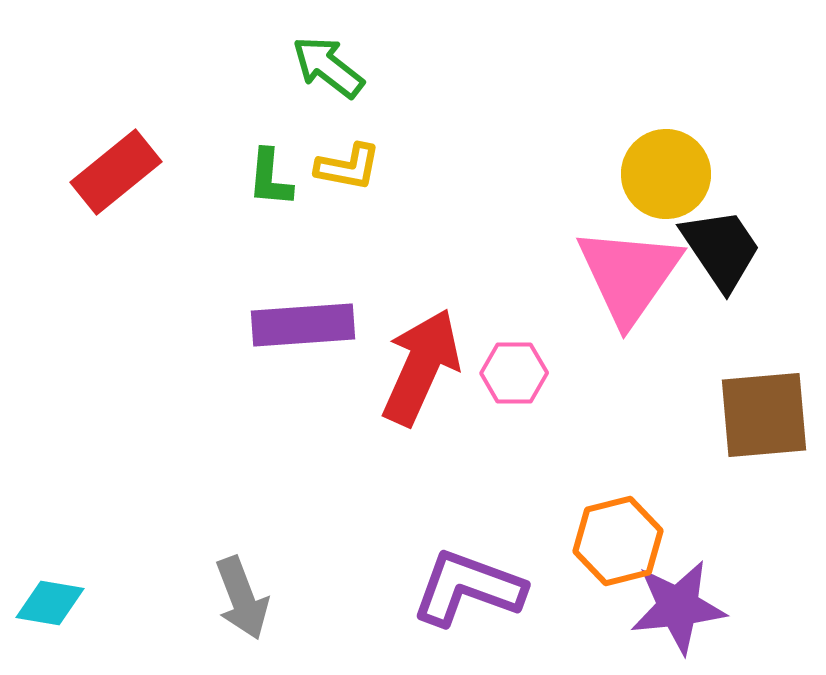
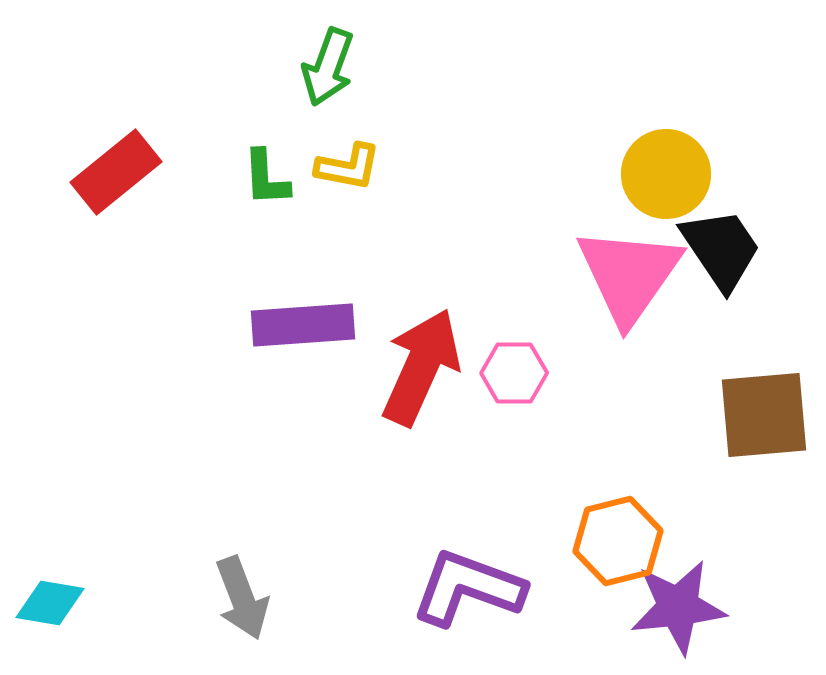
green arrow: rotated 108 degrees counterclockwise
green L-shape: moved 4 px left; rotated 8 degrees counterclockwise
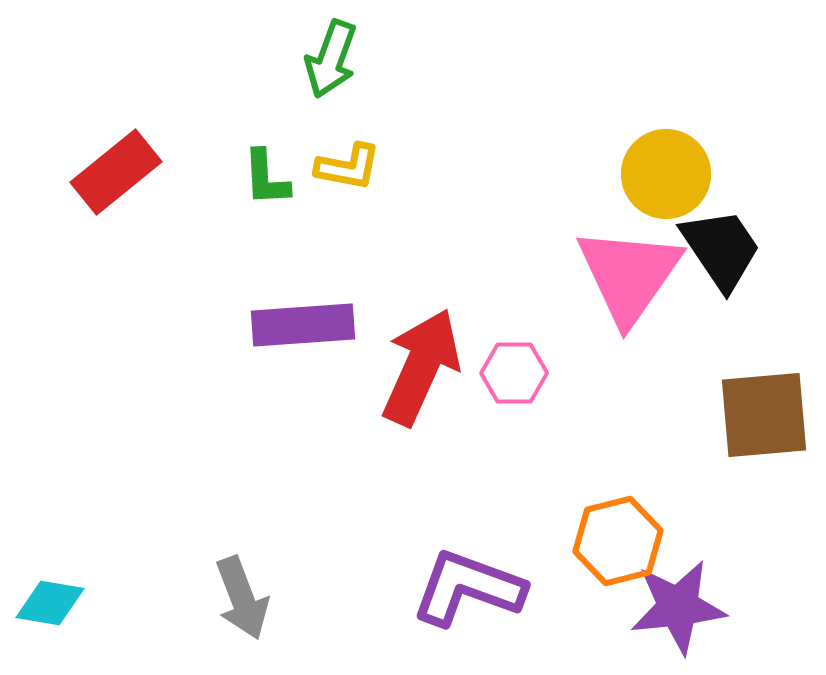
green arrow: moved 3 px right, 8 px up
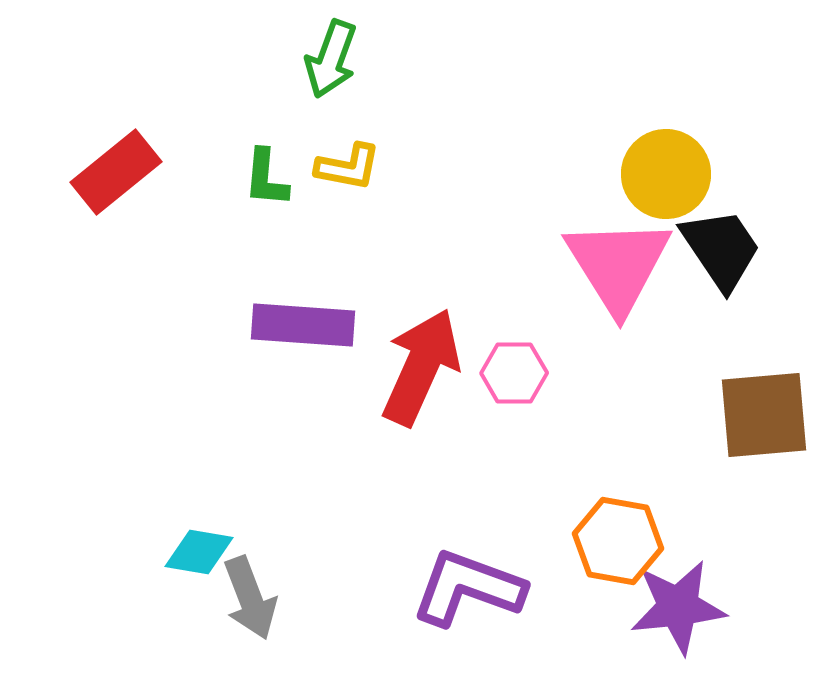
green L-shape: rotated 8 degrees clockwise
pink triangle: moved 11 px left, 10 px up; rotated 7 degrees counterclockwise
purple rectangle: rotated 8 degrees clockwise
orange hexagon: rotated 24 degrees clockwise
gray arrow: moved 8 px right
cyan diamond: moved 149 px right, 51 px up
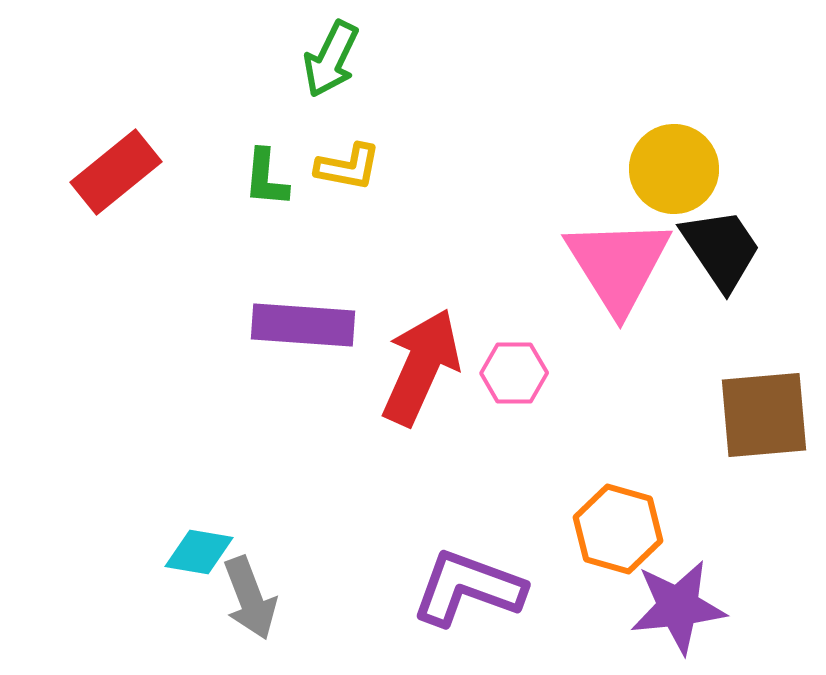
green arrow: rotated 6 degrees clockwise
yellow circle: moved 8 px right, 5 px up
orange hexagon: moved 12 px up; rotated 6 degrees clockwise
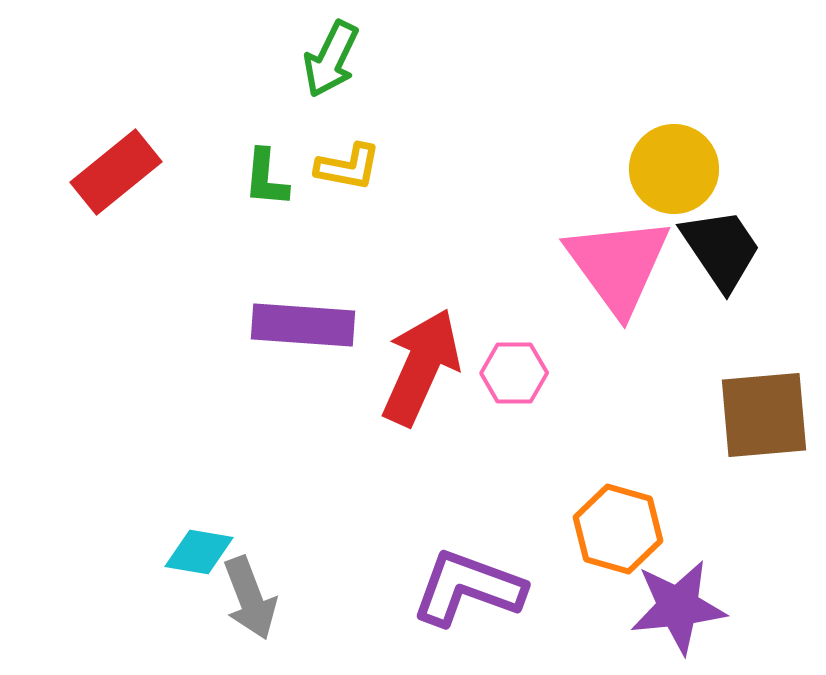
pink triangle: rotated 4 degrees counterclockwise
